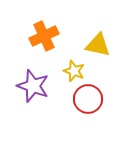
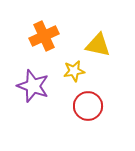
yellow star: rotated 30 degrees counterclockwise
red circle: moved 7 px down
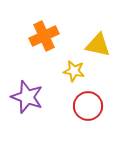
yellow star: rotated 20 degrees clockwise
purple star: moved 6 px left, 11 px down
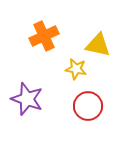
yellow star: moved 2 px right, 2 px up
purple star: moved 2 px down
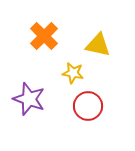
orange cross: rotated 20 degrees counterclockwise
yellow star: moved 3 px left, 4 px down
purple star: moved 2 px right
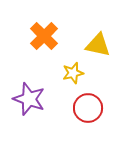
yellow star: rotated 25 degrees counterclockwise
red circle: moved 2 px down
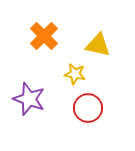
yellow star: moved 2 px right, 1 px down; rotated 25 degrees clockwise
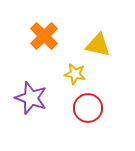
purple star: moved 2 px right, 1 px up
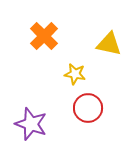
yellow triangle: moved 11 px right, 1 px up
purple star: moved 26 px down
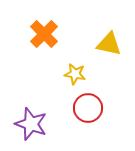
orange cross: moved 2 px up
